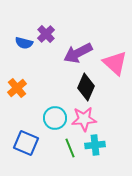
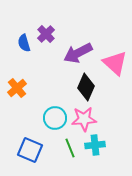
blue semicircle: rotated 60 degrees clockwise
blue square: moved 4 px right, 7 px down
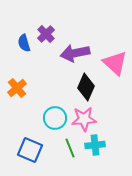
purple arrow: moved 3 px left; rotated 16 degrees clockwise
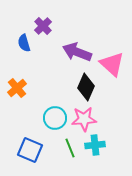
purple cross: moved 3 px left, 8 px up
purple arrow: moved 2 px right, 1 px up; rotated 32 degrees clockwise
pink triangle: moved 3 px left, 1 px down
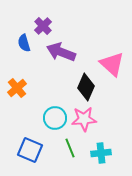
purple arrow: moved 16 px left
cyan cross: moved 6 px right, 8 px down
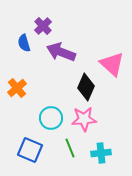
cyan circle: moved 4 px left
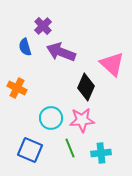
blue semicircle: moved 1 px right, 4 px down
orange cross: rotated 24 degrees counterclockwise
pink star: moved 2 px left, 1 px down
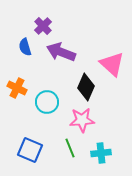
cyan circle: moved 4 px left, 16 px up
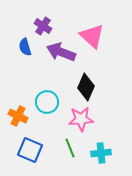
purple cross: rotated 12 degrees counterclockwise
pink triangle: moved 20 px left, 28 px up
orange cross: moved 1 px right, 28 px down
pink star: moved 1 px left, 1 px up
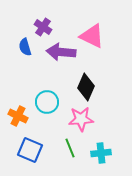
purple cross: moved 1 px down
pink triangle: rotated 16 degrees counterclockwise
purple arrow: rotated 16 degrees counterclockwise
